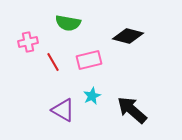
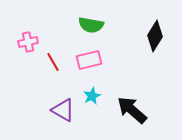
green semicircle: moved 23 px right, 2 px down
black diamond: moved 27 px right; rotated 72 degrees counterclockwise
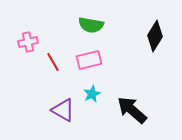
cyan star: moved 2 px up
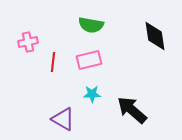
black diamond: rotated 40 degrees counterclockwise
red line: rotated 36 degrees clockwise
cyan star: rotated 24 degrees clockwise
purple triangle: moved 9 px down
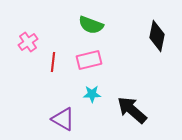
green semicircle: rotated 10 degrees clockwise
black diamond: moved 2 px right; rotated 20 degrees clockwise
pink cross: rotated 24 degrees counterclockwise
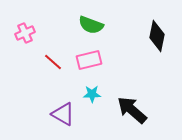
pink cross: moved 3 px left, 9 px up; rotated 12 degrees clockwise
red line: rotated 54 degrees counterclockwise
purple triangle: moved 5 px up
